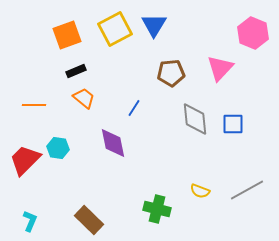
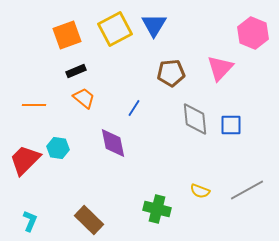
blue square: moved 2 px left, 1 px down
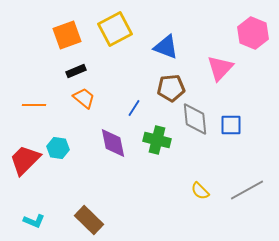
blue triangle: moved 12 px right, 22 px down; rotated 40 degrees counterclockwise
brown pentagon: moved 15 px down
yellow semicircle: rotated 24 degrees clockwise
green cross: moved 69 px up
cyan L-shape: moved 4 px right; rotated 90 degrees clockwise
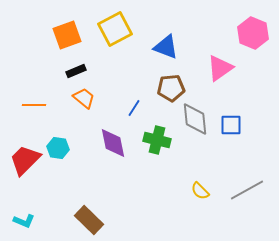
pink triangle: rotated 12 degrees clockwise
cyan L-shape: moved 10 px left
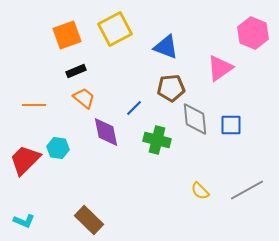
blue line: rotated 12 degrees clockwise
purple diamond: moved 7 px left, 11 px up
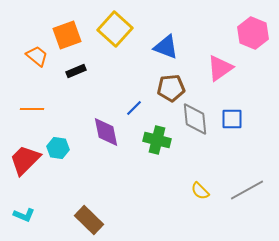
yellow square: rotated 20 degrees counterclockwise
orange trapezoid: moved 47 px left, 42 px up
orange line: moved 2 px left, 4 px down
blue square: moved 1 px right, 6 px up
cyan L-shape: moved 6 px up
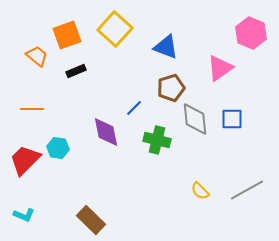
pink hexagon: moved 2 px left
brown pentagon: rotated 12 degrees counterclockwise
brown rectangle: moved 2 px right
